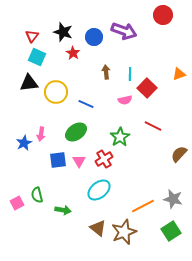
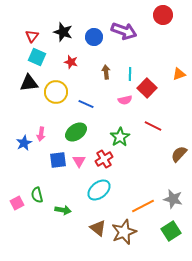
red star: moved 2 px left, 9 px down; rotated 16 degrees counterclockwise
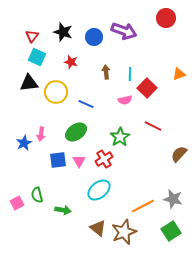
red circle: moved 3 px right, 3 px down
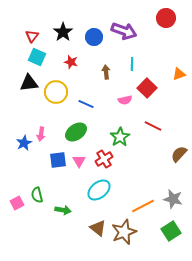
black star: rotated 18 degrees clockwise
cyan line: moved 2 px right, 10 px up
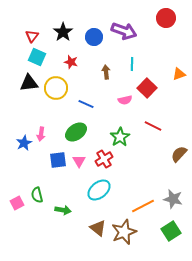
yellow circle: moved 4 px up
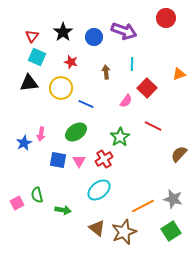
yellow circle: moved 5 px right
pink semicircle: moved 1 px right, 1 px down; rotated 40 degrees counterclockwise
blue square: rotated 18 degrees clockwise
brown triangle: moved 1 px left
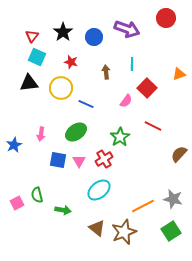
purple arrow: moved 3 px right, 2 px up
blue star: moved 10 px left, 2 px down
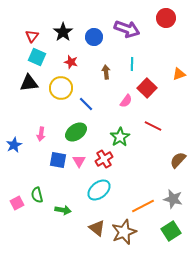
blue line: rotated 21 degrees clockwise
brown semicircle: moved 1 px left, 6 px down
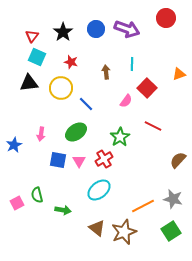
blue circle: moved 2 px right, 8 px up
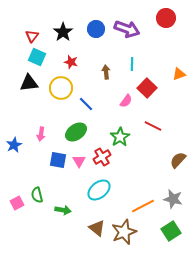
red cross: moved 2 px left, 2 px up
